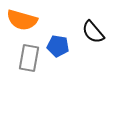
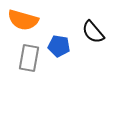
orange semicircle: moved 1 px right
blue pentagon: moved 1 px right
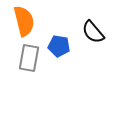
orange semicircle: moved 1 px right, 1 px down; rotated 120 degrees counterclockwise
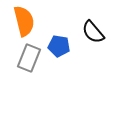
gray rectangle: rotated 12 degrees clockwise
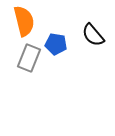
black semicircle: moved 3 px down
blue pentagon: moved 3 px left, 2 px up
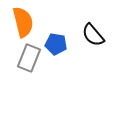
orange semicircle: moved 1 px left, 1 px down
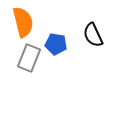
black semicircle: rotated 15 degrees clockwise
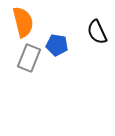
black semicircle: moved 4 px right, 3 px up
blue pentagon: moved 1 px right, 1 px down
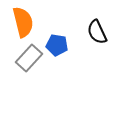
gray rectangle: rotated 20 degrees clockwise
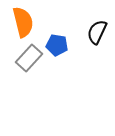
black semicircle: rotated 50 degrees clockwise
